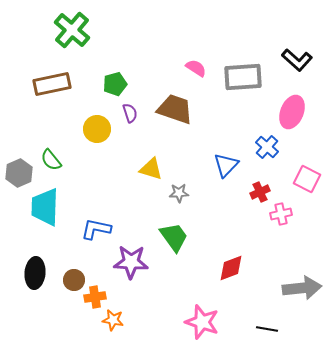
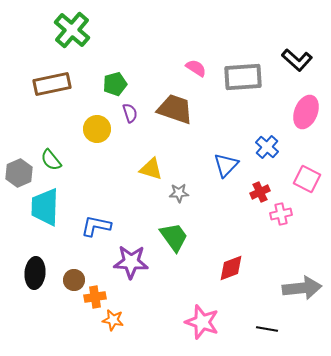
pink ellipse: moved 14 px right
blue L-shape: moved 3 px up
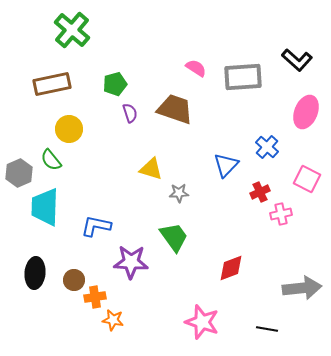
yellow circle: moved 28 px left
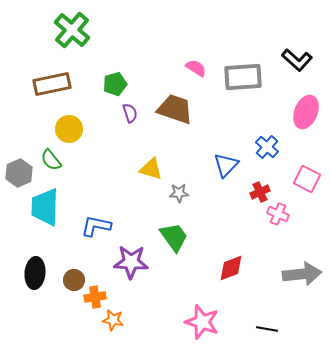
pink cross: moved 3 px left; rotated 35 degrees clockwise
gray arrow: moved 14 px up
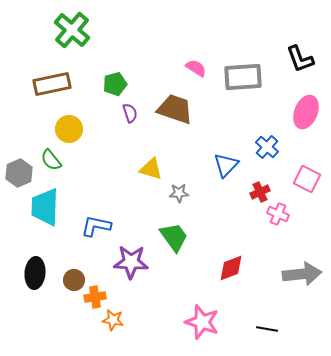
black L-shape: moved 3 px right, 1 px up; rotated 28 degrees clockwise
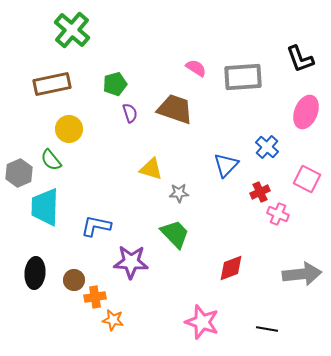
green trapezoid: moved 1 px right, 3 px up; rotated 8 degrees counterclockwise
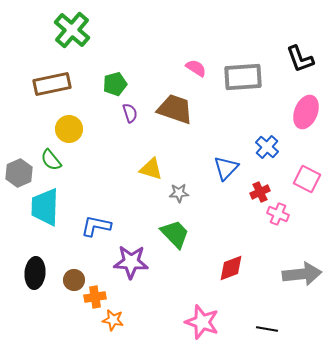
blue triangle: moved 3 px down
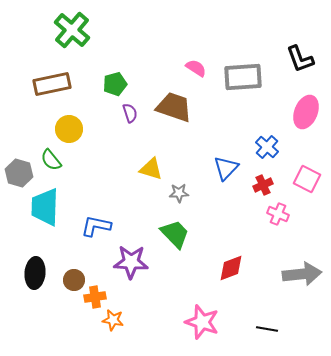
brown trapezoid: moved 1 px left, 2 px up
gray hexagon: rotated 20 degrees counterclockwise
red cross: moved 3 px right, 7 px up
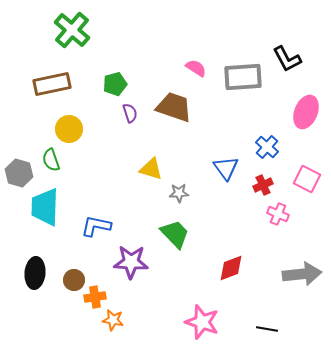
black L-shape: moved 13 px left; rotated 8 degrees counterclockwise
green semicircle: rotated 20 degrees clockwise
blue triangle: rotated 20 degrees counterclockwise
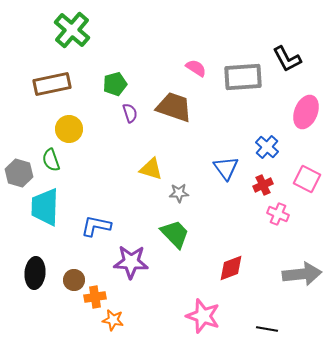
pink star: moved 1 px right, 6 px up
